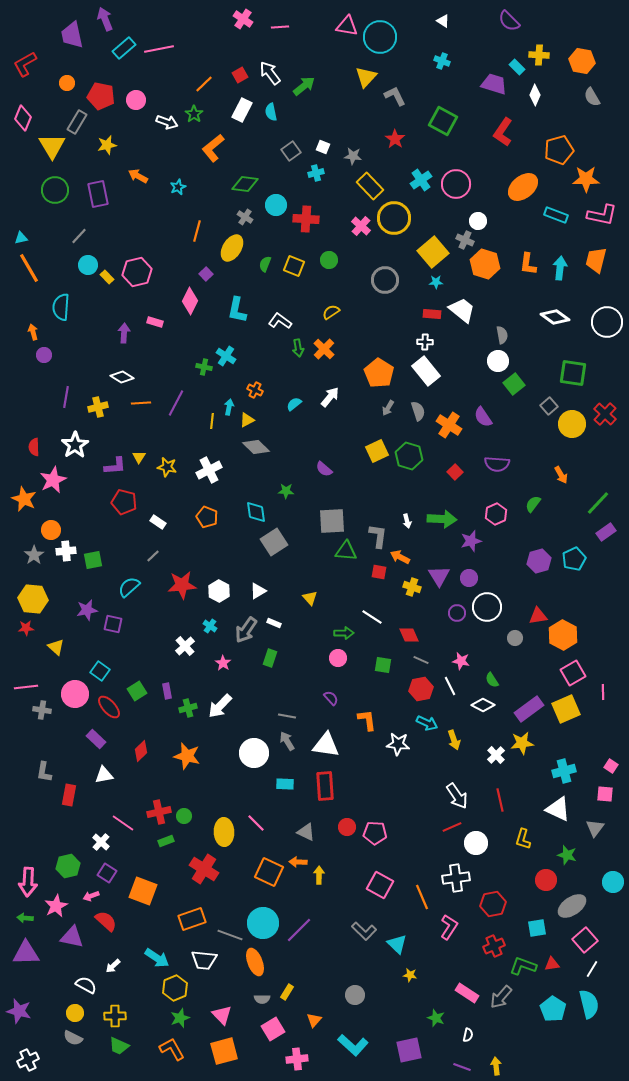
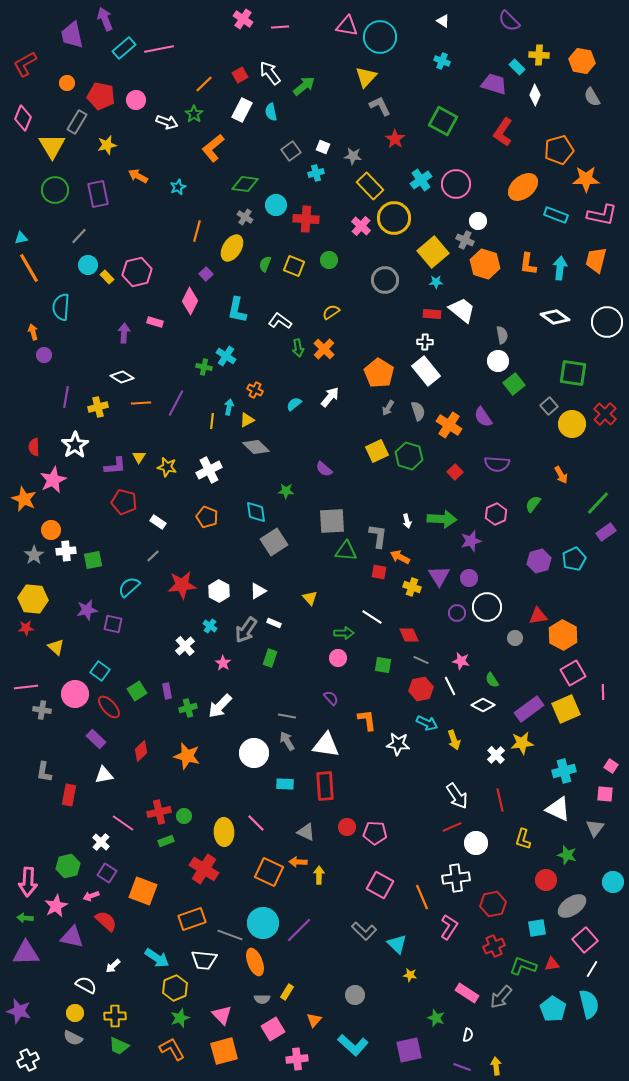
gray L-shape at (395, 96): moved 15 px left, 10 px down
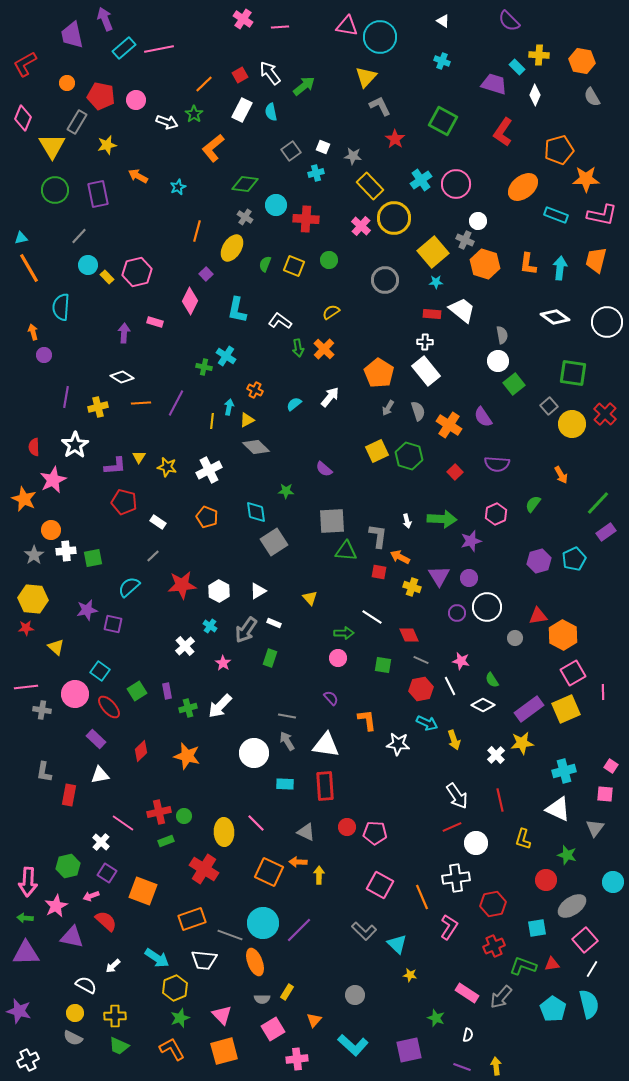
green square at (93, 560): moved 2 px up
white triangle at (104, 775): moved 4 px left
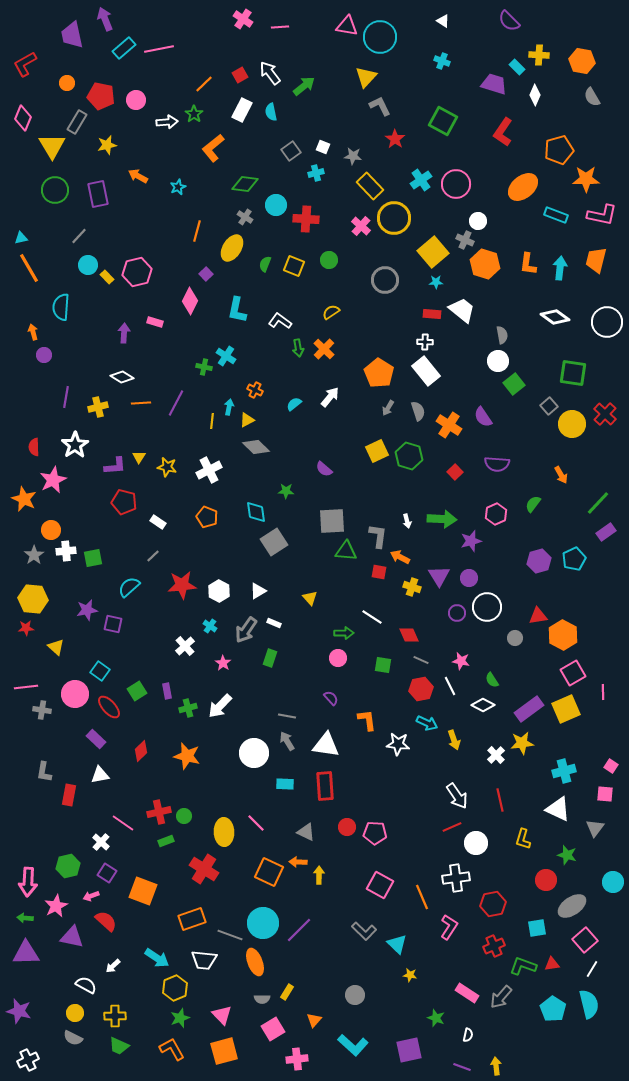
white arrow at (167, 122): rotated 25 degrees counterclockwise
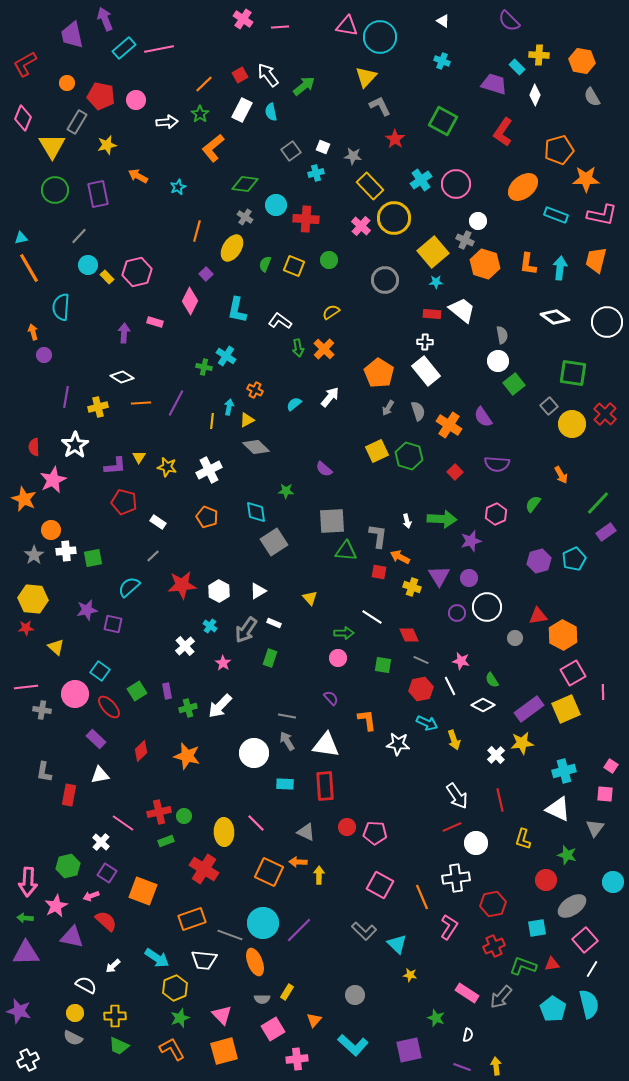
white arrow at (270, 73): moved 2 px left, 2 px down
green star at (194, 114): moved 6 px right
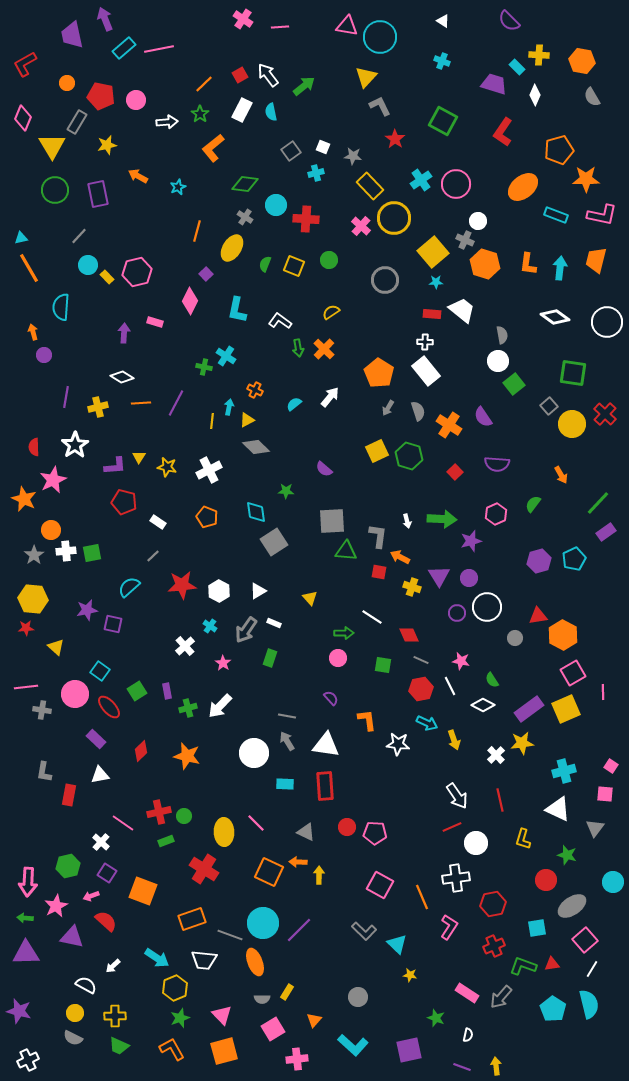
green square at (93, 558): moved 1 px left, 5 px up
gray circle at (355, 995): moved 3 px right, 2 px down
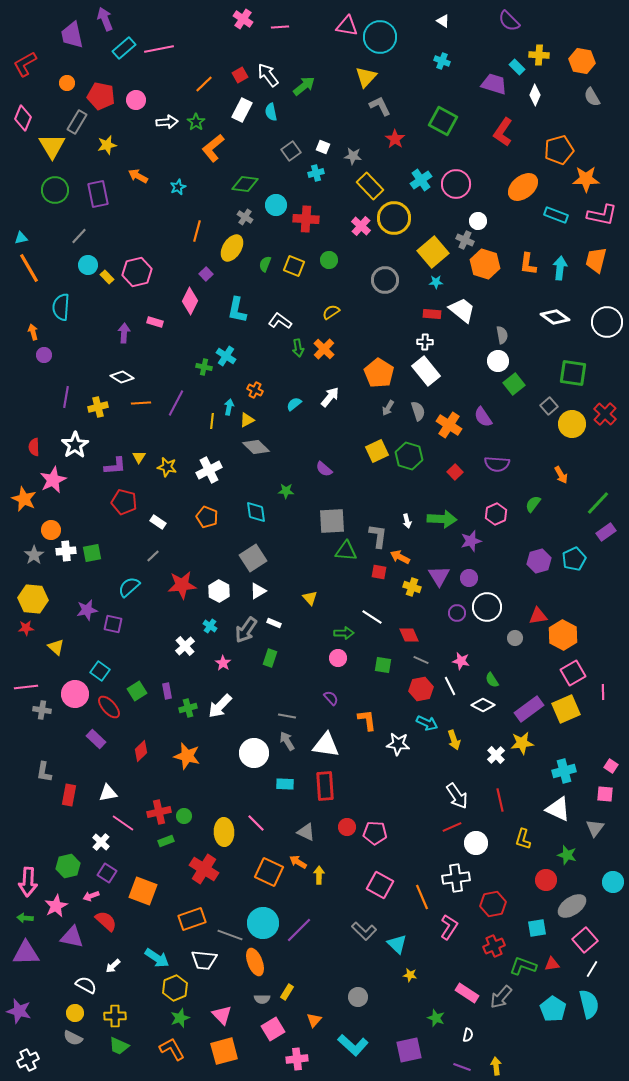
green star at (200, 114): moved 4 px left, 8 px down
gray square at (274, 542): moved 21 px left, 16 px down
white triangle at (100, 775): moved 8 px right, 18 px down
orange arrow at (298, 862): rotated 30 degrees clockwise
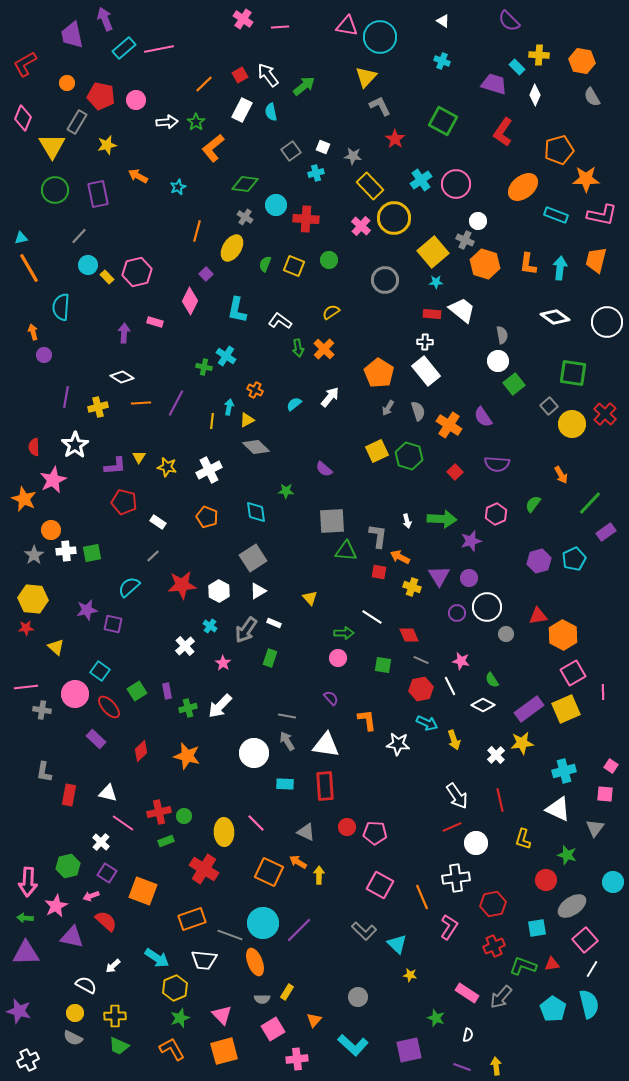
green line at (598, 503): moved 8 px left
gray circle at (515, 638): moved 9 px left, 4 px up
white triangle at (108, 793): rotated 24 degrees clockwise
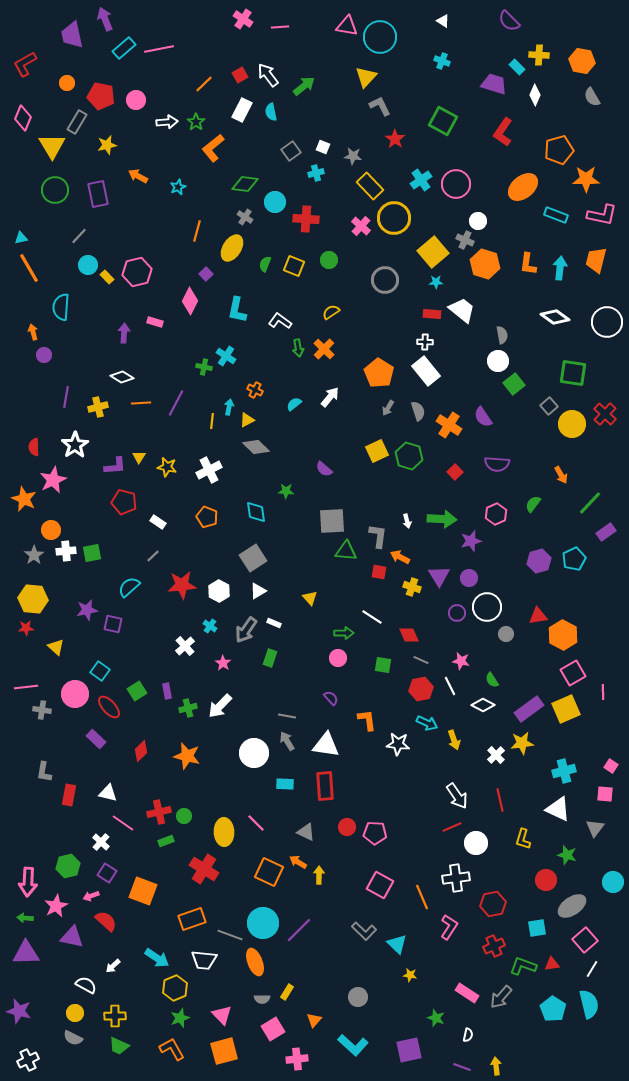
cyan circle at (276, 205): moved 1 px left, 3 px up
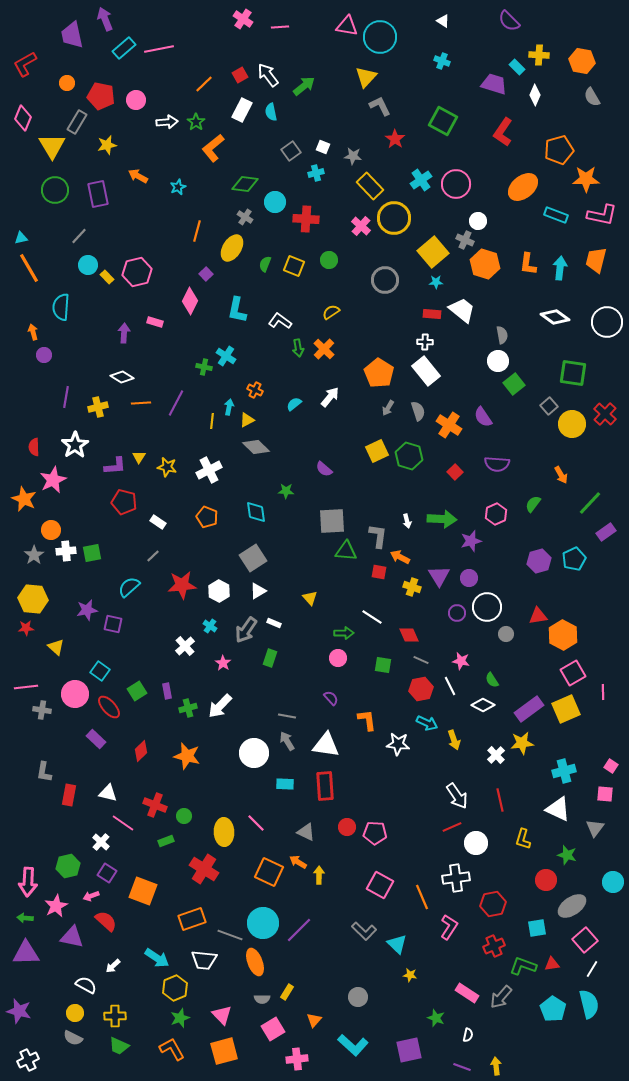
red cross at (159, 812): moved 4 px left, 7 px up; rotated 35 degrees clockwise
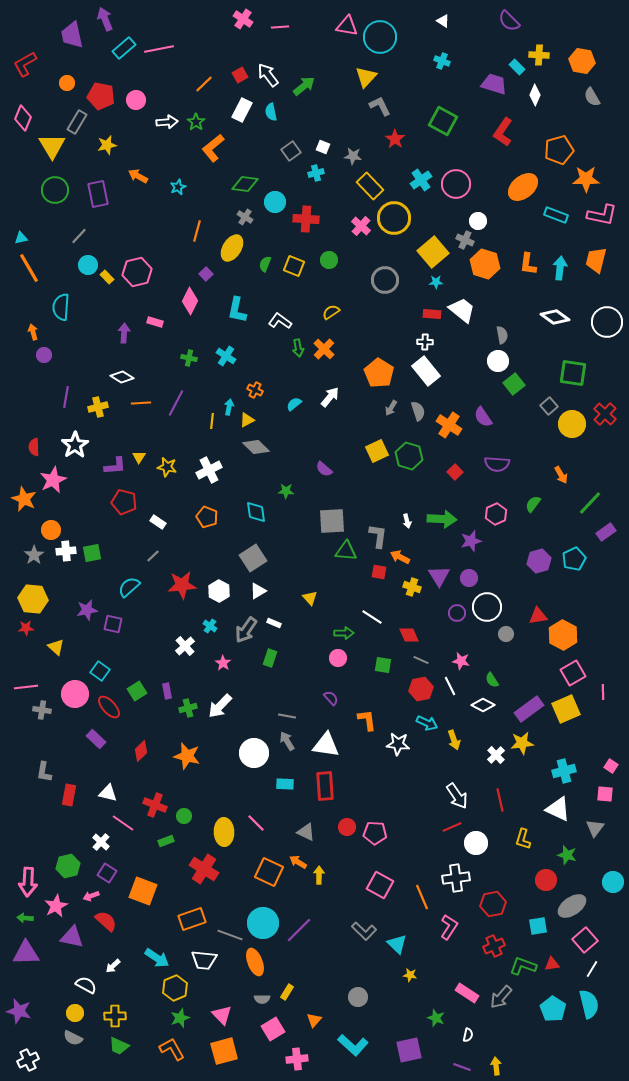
green cross at (204, 367): moved 15 px left, 9 px up
gray arrow at (388, 408): moved 3 px right
cyan square at (537, 928): moved 1 px right, 2 px up
